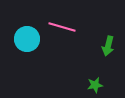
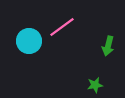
pink line: rotated 52 degrees counterclockwise
cyan circle: moved 2 px right, 2 px down
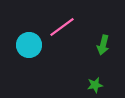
cyan circle: moved 4 px down
green arrow: moved 5 px left, 1 px up
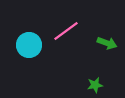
pink line: moved 4 px right, 4 px down
green arrow: moved 4 px right, 2 px up; rotated 84 degrees counterclockwise
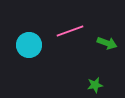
pink line: moved 4 px right; rotated 16 degrees clockwise
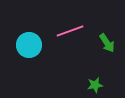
green arrow: rotated 36 degrees clockwise
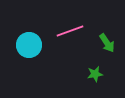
green star: moved 11 px up
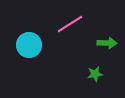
pink line: moved 7 px up; rotated 12 degrees counterclockwise
green arrow: rotated 54 degrees counterclockwise
